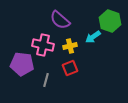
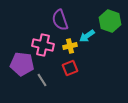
purple semicircle: rotated 30 degrees clockwise
cyan arrow: moved 6 px left, 1 px up
gray line: moved 4 px left; rotated 48 degrees counterclockwise
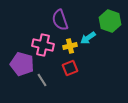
cyan arrow: moved 1 px right, 2 px down
purple pentagon: rotated 10 degrees clockwise
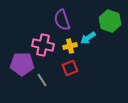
purple semicircle: moved 2 px right
purple pentagon: rotated 15 degrees counterclockwise
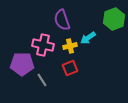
green hexagon: moved 4 px right, 2 px up; rotated 20 degrees clockwise
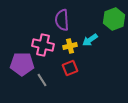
purple semicircle: rotated 15 degrees clockwise
cyan arrow: moved 2 px right, 2 px down
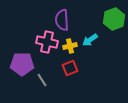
pink cross: moved 4 px right, 3 px up
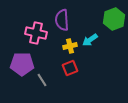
pink cross: moved 11 px left, 9 px up
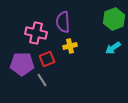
purple semicircle: moved 1 px right, 2 px down
cyan arrow: moved 23 px right, 8 px down
red square: moved 23 px left, 9 px up
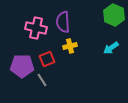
green hexagon: moved 4 px up; rotated 15 degrees counterclockwise
pink cross: moved 5 px up
cyan arrow: moved 2 px left
purple pentagon: moved 2 px down
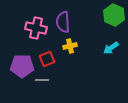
gray line: rotated 56 degrees counterclockwise
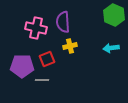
cyan arrow: rotated 28 degrees clockwise
